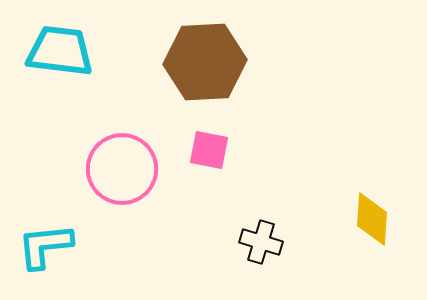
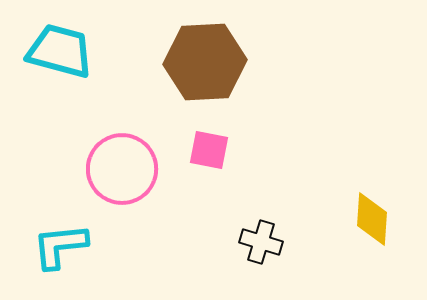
cyan trapezoid: rotated 8 degrees clockwise
cyan L-shape: moved 15 px right
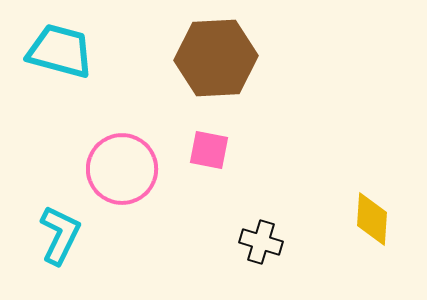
brown hexagon: moved 11 px right, 4 px up
cyan L-shape: moved 11 px up; rotated 122 degrees clockwise
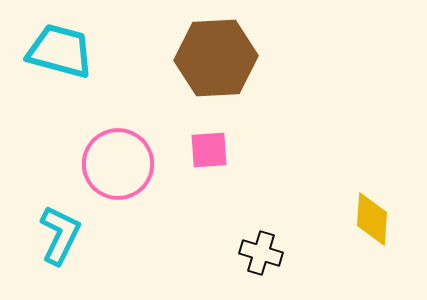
pink square: rotated 15 degrees counterclockwise
pink circle: moved 4 px left, 5 px up
black cross: moved 11 px down
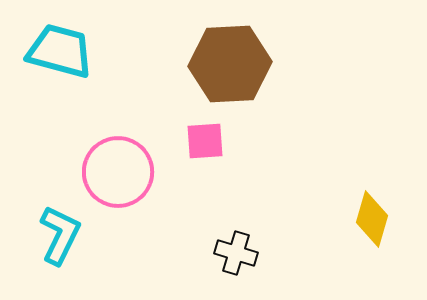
brown hexagon: moved 14 px right, 6 px down
pink square: moved 4 px left, 9 px up
pink circle: moved 8 px down
yellow diamond: rotated 12 degrees clockwise
black cross: moved 25 px left
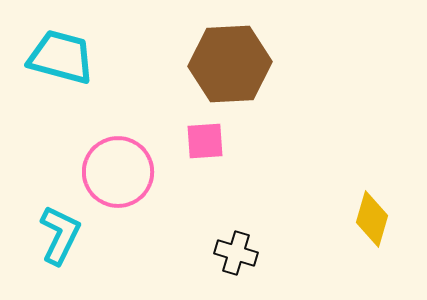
cyan trapezoid: moved 1 px right, 6 px down
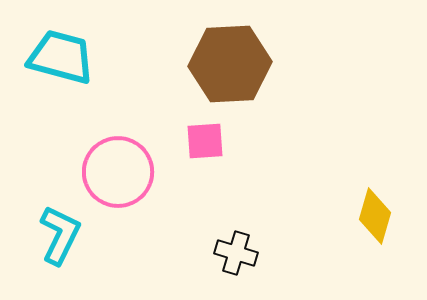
yellow diamond: moved 3 px right, 3 px up
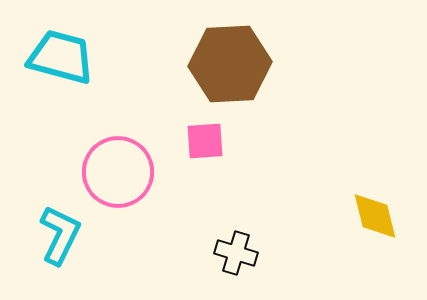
yellow diamond: rotated 30 degrees counterclockwise
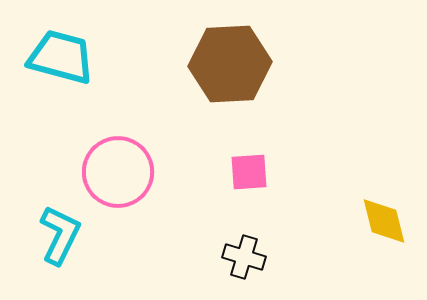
pink square: moved 44 px right, 31 px down
yellow diamond: moved 9 px right, 5 px down
black cross: moved 8 px right, 4 px down
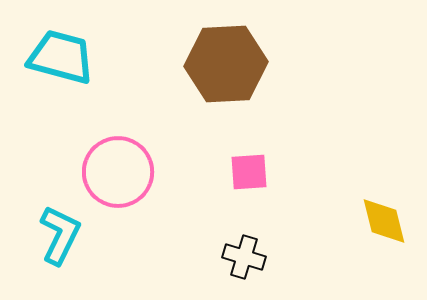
brown hexagon: moved 4 px left
